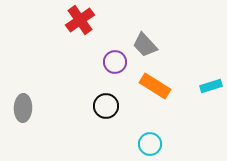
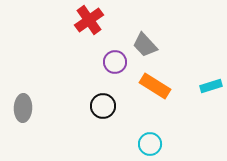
red cross: moved 9 px right
black circle: moved 3 px left
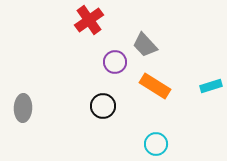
cyan circle: moved 6 px right
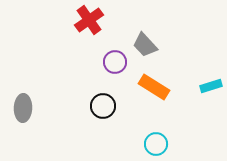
orange rectangle: moved 1 px left, 1 px down
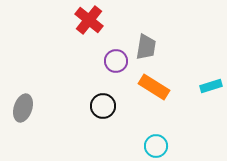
red cross: rotated 16 degrees counterclockwise
gray trapezoid: moved 1 px right, 2 px down; rotated 128 degrees counterclockwise
purple circle: moved 1 px right, 1 px up
gray ellipse: rotated 16 degrees clockwise
cyan circle: moved 2 px down
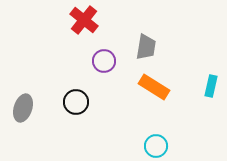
red cross: moved 5 px left
purple circle: moved 12 px left
cyan rectangle: rotated 60 degrees counterclockwise
black circle: moved 27 px left, 4 px up
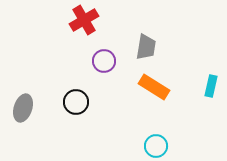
red cross: rotated 20 degrees clockwise
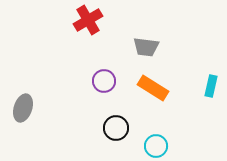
red cross: moved 4 px right
gray trapezoid: rotated 88 degrees clockwise
purple circle: moved 20 px down
orange rectangle: moved 1 px left, 1 px down
black circle: moved 40 px right, 26 px down
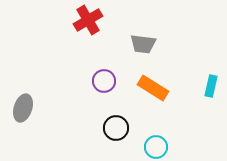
gray trapezoid: moved 3 px left, 3 px up
cyan circle: moved 1 px down
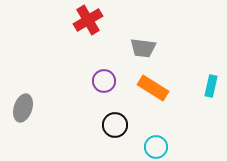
gray trapezoid: moved 4 px down
black circle: moved 1 px left, 3 px up
